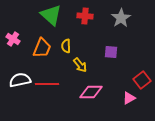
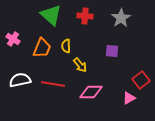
purple square: moved 1 px right, 1 px up
red square: moved 1 px left
red line: moved 6 px right; rotated 10 degrees clockwise
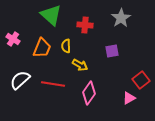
red cross: moved 9 px down
purple square: rotated 16 degrees counterclockwise
yellow arrow: rotated 21 degrees counterclockwise
white semicircle: rotated 30 degrees counterclockwise
pink diamond: moved 2 px left, 1 px down; rotated 55 degrees counterclockwise
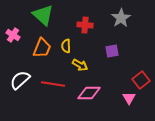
green triangle: moved 8 px left
pink cross: moved 4 px up
pink diamond: rotated 55 degrees clockwise
pink triangle: rotated 32 degrees counterclockwise
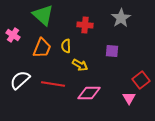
purple square: rotated 16 degrees clockwise
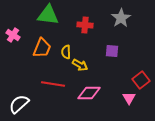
green triangle: moved 5 px right; rotated 35 degrees counterclockwise
yellow semicircle: moved 6 px down
white semicircle: moved 1 px left, 24 px down
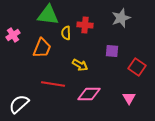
gray star: rotated 12 degrees clockwise
pink cross: rotated 24 degrees clockwise
yellow semicircle: moved 19 px up
red square: moved 4 px left, 13 px up; rotated 18 degrees counterclockwise
pink diamond: moved 1 px down
